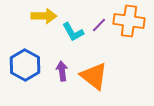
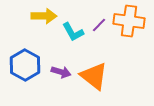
purple arrow: moved 1 px left, 1 px down; rotated 114 degrees clockwise
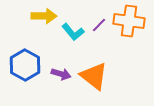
cyan L-shape: rotated 10 degrees counterclockwise
purple arrow: moved 2 px down
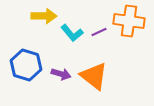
purple line: moved 7 px down; rotated 21 degrees clockwise
cyan L-shape: moved 1 px left, 1 px down
blue hexagon: moved 1 px right; rotated 12 degrees counterclockwise
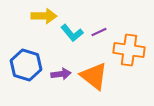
orange cross: moved 29 px down
purple arrow: rotated 24 degrees counterclockwise
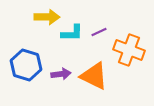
yellow arrow: moved 3 px right, 1 px down
cyan L-shape: rotated 50 degrees counterclockwise
orange cross: rotated 12 degrees clockwise
orange triangle: rotated 12 degrees counterclockwise
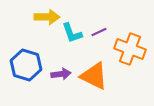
cyan L-shape: rotated 70 degrees clockwise
orange cross: moved 1 px right, 1 px up
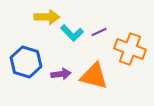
cyan L-shape: rotated 25 degrees counterclockwise
blue hexagon: moved 3 px up
orange triangle: rotated 12 degrees counterclockwise
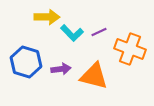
purple arrow: moved 5 px up
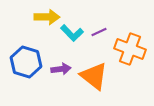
orange triangle: rotated 24 degrees clockwise
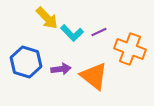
yellow arrow: moved 1 px down; rotated 45 degrees clockwise
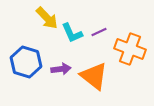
cyan L-shape: rotated 20 degrees clockwise
